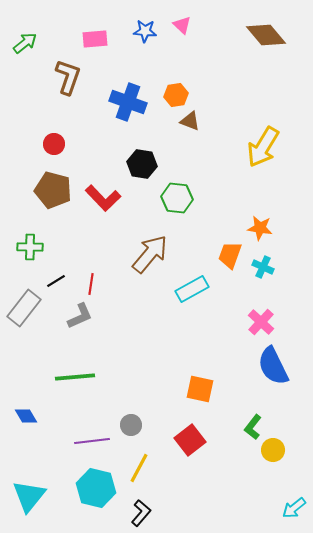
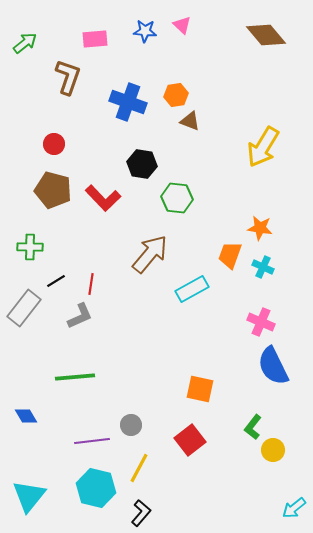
pink cross: rotated 20 degrees counterclockwise
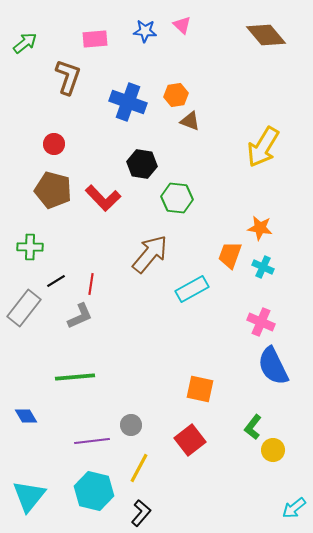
cyan hexagon: moved 2 px left, 3 px down
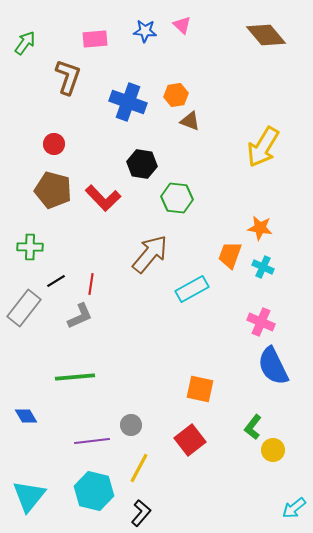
green arrow: rotated 15 degrees counterclockwise
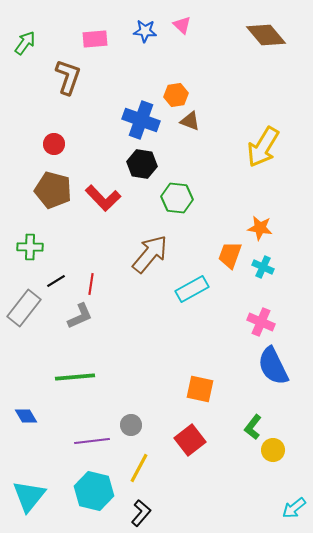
blue cross: moved 13 px right, 18 px down
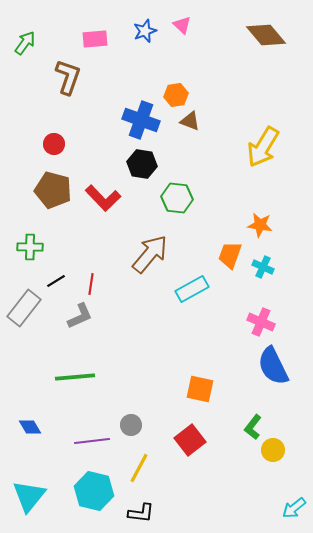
blue star: rotated 25 degrees counterclockwise
orange star: moved 3 px up
blue diamond: moved 4 px right, 11 px down
black L-shape: rotated 56 degrees clockwise
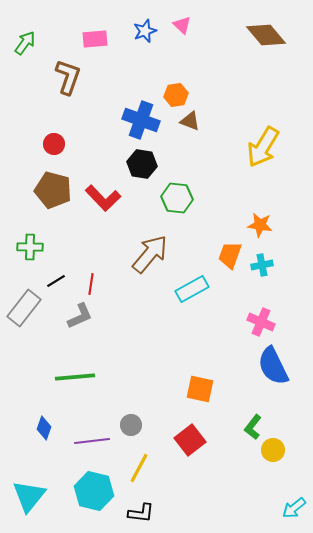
cyan cross: moved 1 px left, 2 px up; rotated 35 degrees counterclockwise
blue diamond: moved 14 px right, 1 px down; rotated 50 degrees clockwise
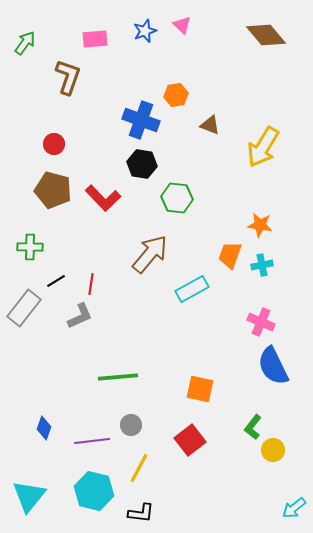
brown triangle: moved 20 px right, 4 px down
green line: moved 43 px right
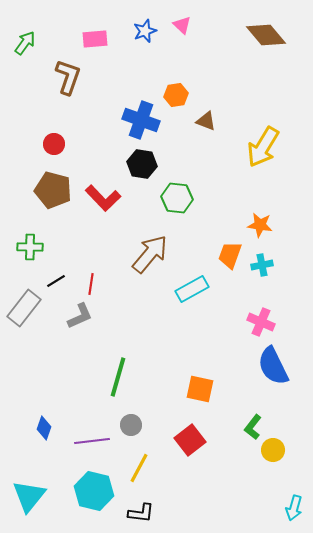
brown triangle: moved 4 px left, 4 px up
green line: rotated 69 degrees counterclockwise
cyan arrow: rotated 35 degrees counterclockwise
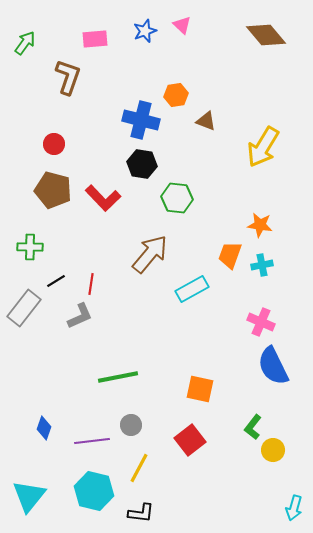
blue cross: rotated 6 degrees counterclockwise
green line: rotated 63 degrees clockwise
